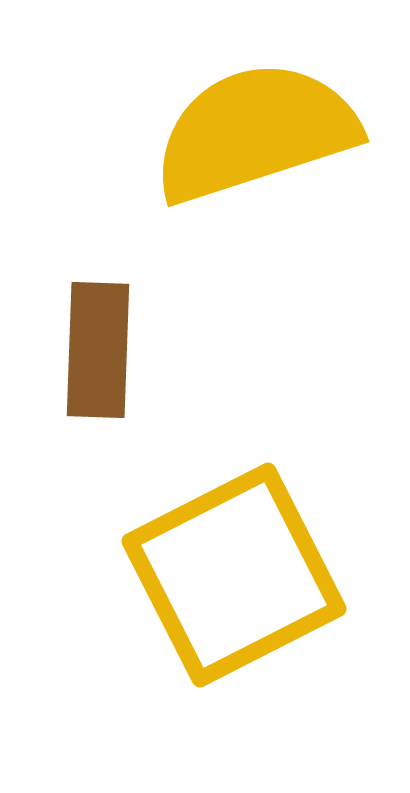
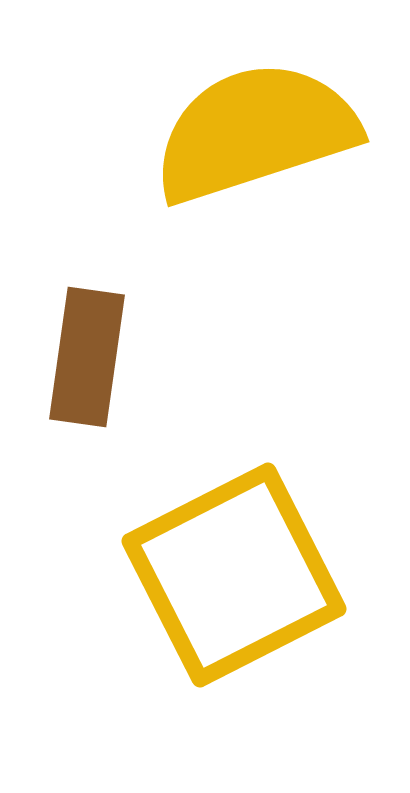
brown rectangle: moved 11 px left, 7 px down; rotated 6 degrees clockwise
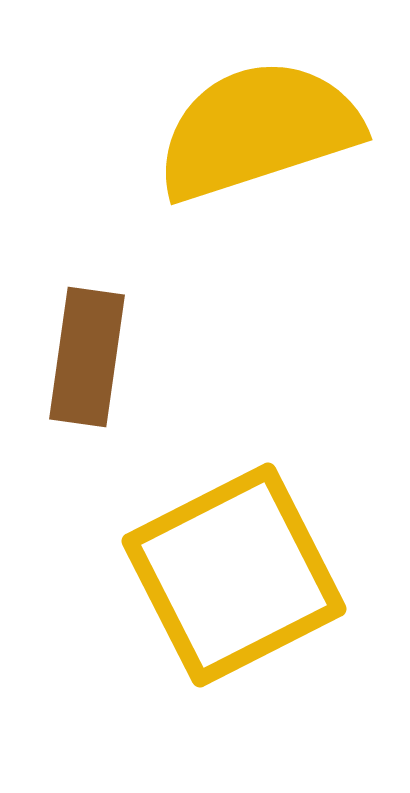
yellow semicircle: moved 3 px right, 2 px up
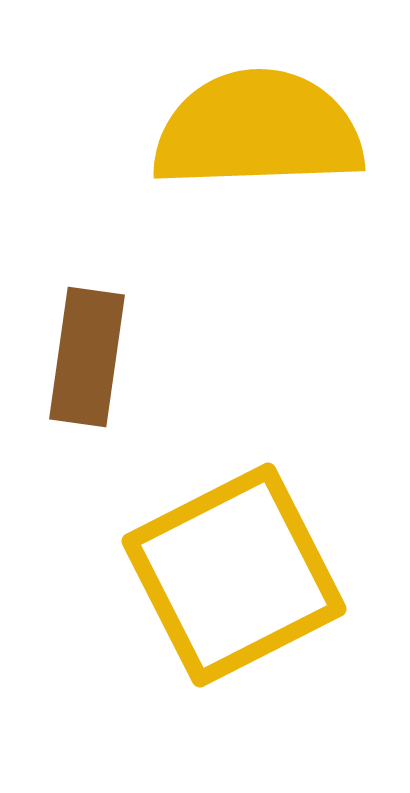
yellow semicircle: rotated 16 degrees clockwise
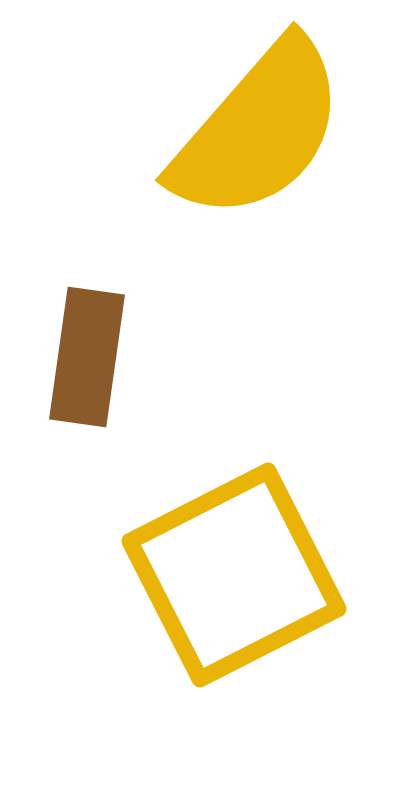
yellow semicircle: rotated 133 degrees clockwise
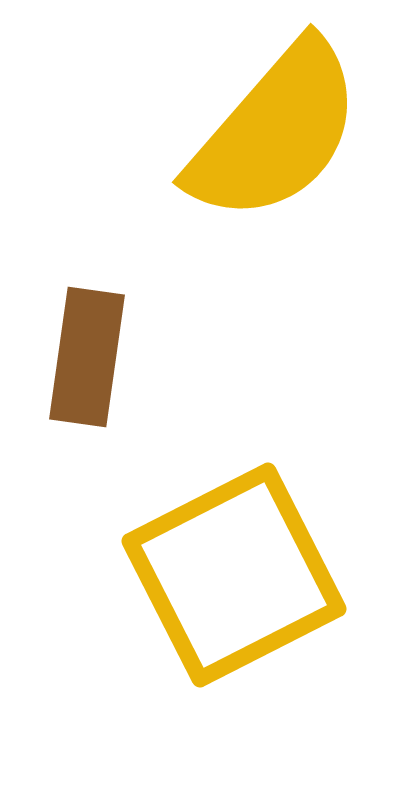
yellow semicircle: moved 17 px right, 2 px down
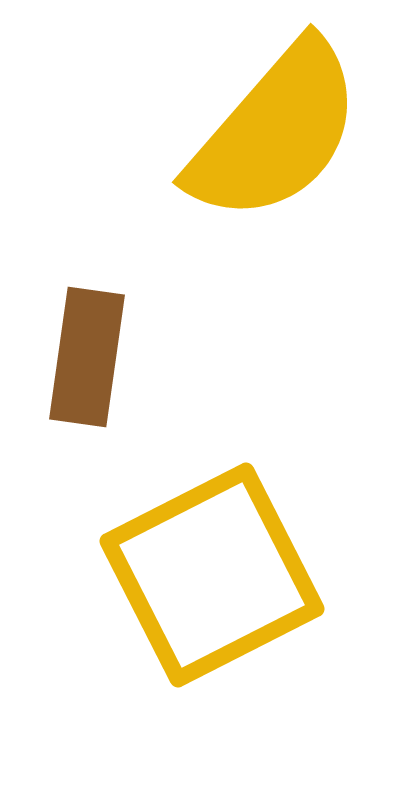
yellow square: moved 22 px left
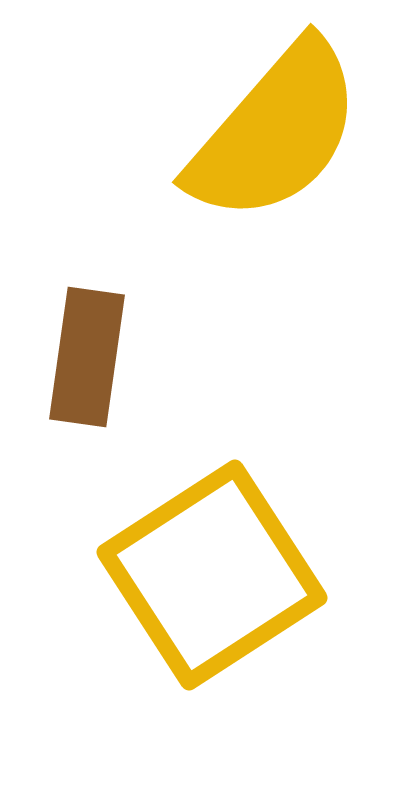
yellow square: rotated 6 degrees counterclockwise
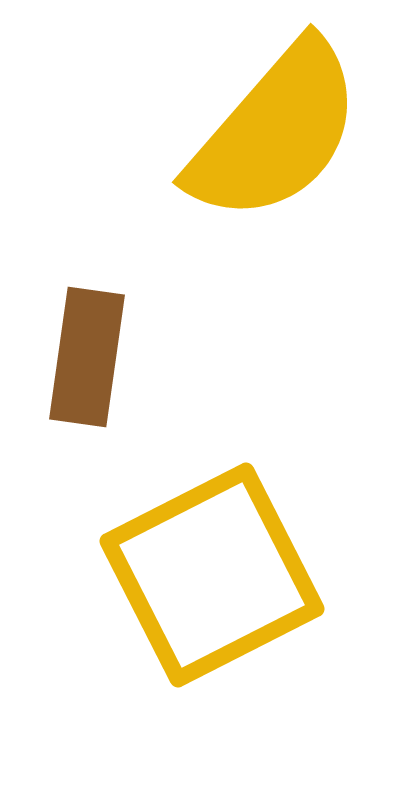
yellow square: rotated 6 degrees clockwise
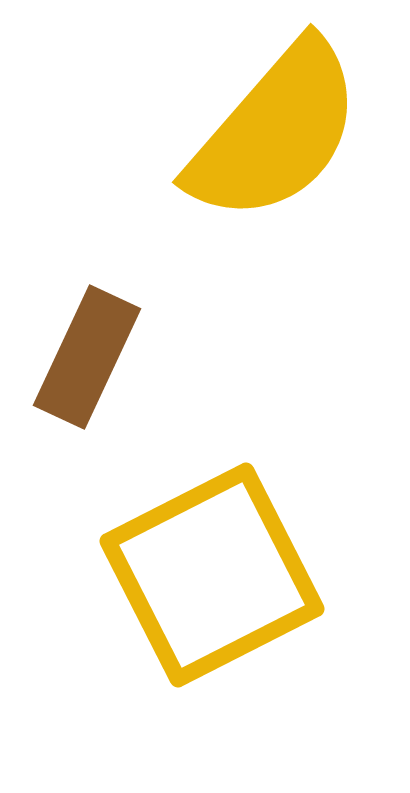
brown rectangle: rotated 17 degrees clockwise
